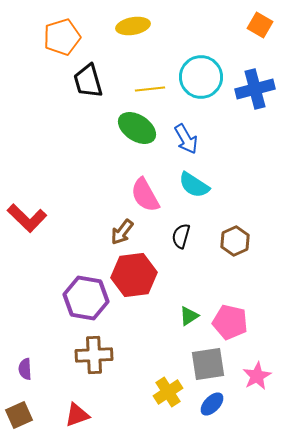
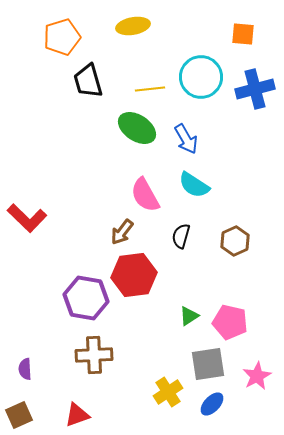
orange square: moved 17 px left, 9 px down; rotated 25 degrees counterclockwise
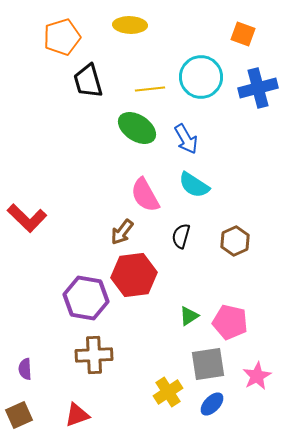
yellow ellipse: moved 3 px left, 1 px up; rotated 12 degrees clockwise
orange square: rotated 15 degrees clockwise
blue cross: moved 3 px right, 1 px up
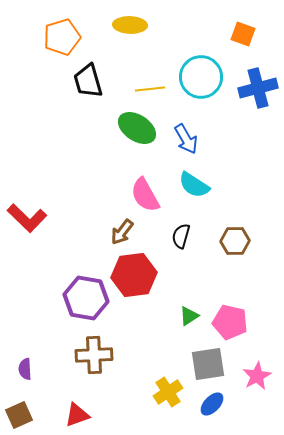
brown hexagon: rotated 24 degrees clockwise
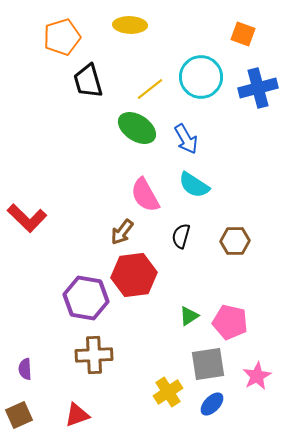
yellow line: rotated 32 degrees counterclockwise
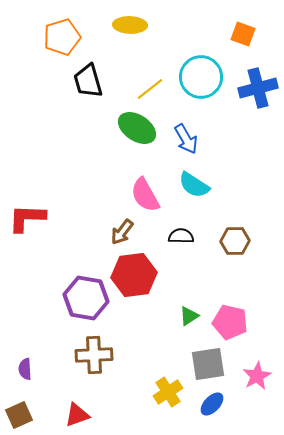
red L-shape: rotated 138 degrees clockwise
black semicircle: rotated 75 degrees clockwise
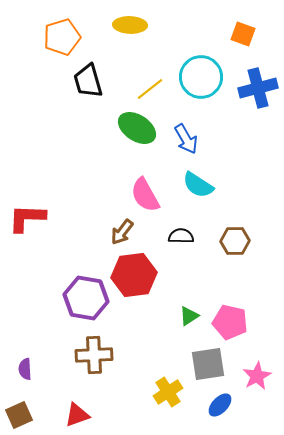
cyan semicircle: moved 4 px right
blue ellipse: moved 8 px right, 1 px down
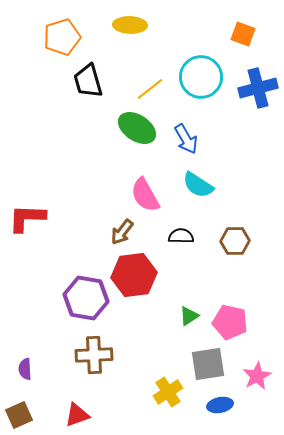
blue ellipse: rotated 35 degrees clockwise
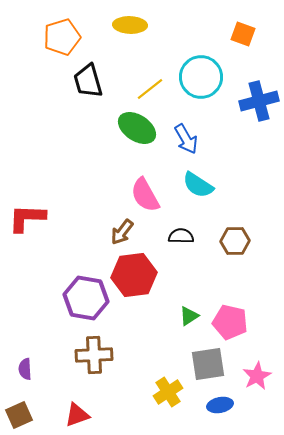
blue cross: moved 1 px right, 13 px down
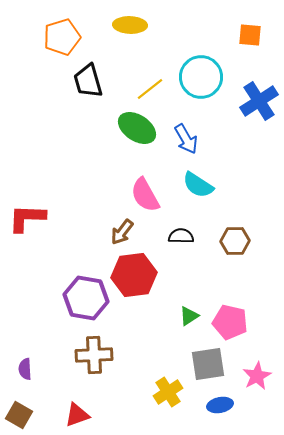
orange square: moved 7 px right, 1 px down; rotated 15 degrees counterclockwise
blue cross: rotated 18 degrees counterclockwise
brown square: rotated 36 degrees counterclockwise
